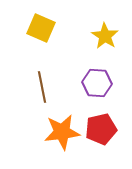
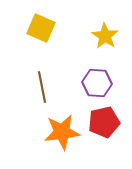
red pentagon: moved 3 px right, 7 px up
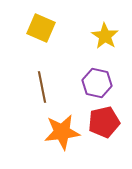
purple hexagon: rotated 8 degrees clockwise
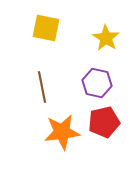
yellow square: moved 5 px right; rotated 12 degrees counterclockwise
yellow star: moved 1 px right, 2 px down
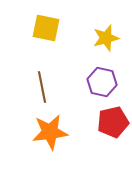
yellow star: rotated 24 degrees clockwise
purple hexagon: moved 5 px right, 1 px up
red pentagon: moved 9 px right
orange star: moved 12 px left
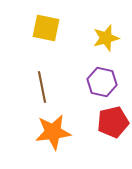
orange star: moved 3 px right
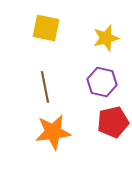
brown line: moved 3 px right
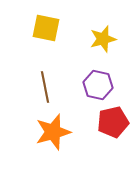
yellow star: moved 3 px left, 1 px down
purple hexagon: moved 4 px left, 3 px down
orange star: rotated 9 degrees counterclockwise
